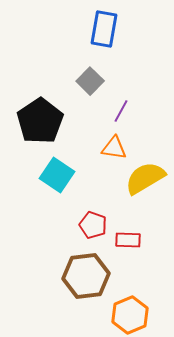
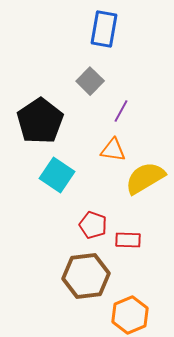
orange triangle: moved 1 px left, 2 px down
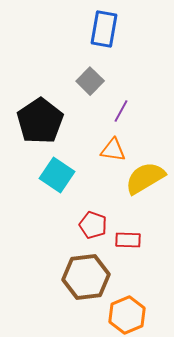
brown hexagon: moved 1 px down
orange hexagon: moved 3 px left
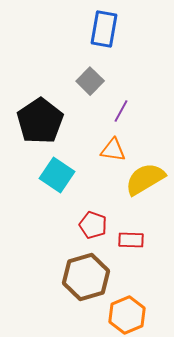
yellow semicircle: moved 1 px down
red rectangle: moved 3 px right
brown hexagon: rotated 9 degrees counterclockwise
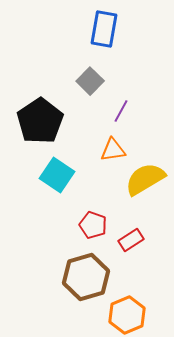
orange triangle: rotated 16 degrees counterclockwise
red rectangle: rotated 35 degrees counterclockwise
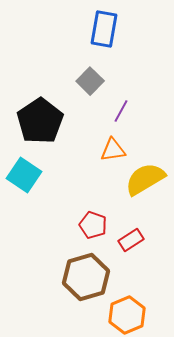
cyan square: moved 33 px left
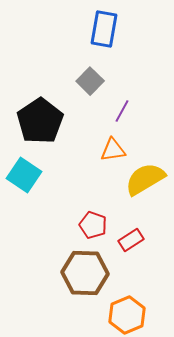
purple line: moved 1 px right
brown hexagon: moved 1 px left, 4 px up; rotated 18 degrees clockwise
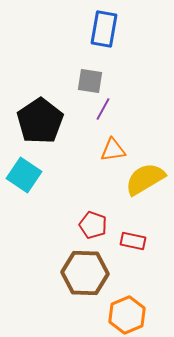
gray square: rotated 36 degrees counterclockwise
purple line: moved 19 px left, 2 px up
red rectangle: moved 2 px right, 1 px down; rotated 45 degrees clockwise
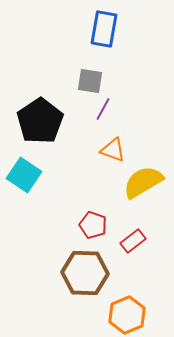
orange triangle: rotated 28 degrees clockwise
yellow semicircle: moved 2 px left, 3 px down
red rectangle: rotated 50 degrees counterclockwise
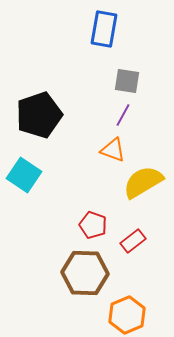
gray square: moved 37 px right
purple line: moved 20 px right, 6 px down
black pentagon: moved 1 px left, 6 px up; rotated 15 degrees clockwise
